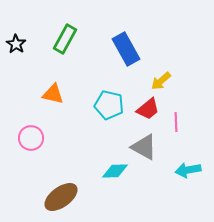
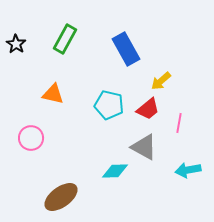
pink line: moved 3 px right, 1 px down; rotated 12 degrees clockwise
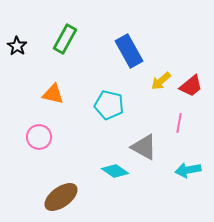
black star: moved 1 px right, 2 px down
blue rectangle: moved 3 px right, 2 px down
red trapezoid: moved 43 px right, 23 px up
pink circle: moved 8 px right, 1 px up
cyan diamond: rotated 36 degrees clockwise
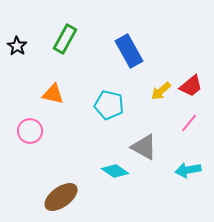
yellow arrow: moved 10 px down
pink line: moved 10 px right; rotated 30 degrees clockwise
pink circle: moved 9 px left, 6 px up
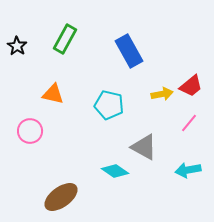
yellow arrow: moved 1 px right, 3 px down; rotated 150 degrees counterclockwise
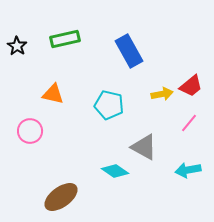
green rectangle: rotated 48 degrees clockwise
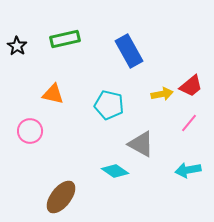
gray triangle: moved 3 px left, 3 px up
brown ellipse: rotated 16 degrees counterclockwise
